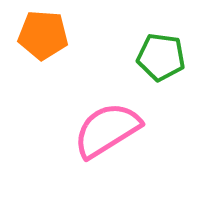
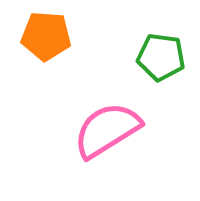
orange pentagon: moved 3 px right, 1 px down
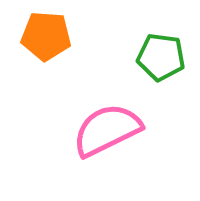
pink semicircle: rotated 6 degrees clockwise
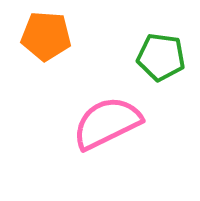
pink semicircle: moved 7 px up
